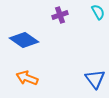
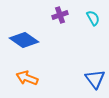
cyan semicircle: moved 5 px left, 6 px down
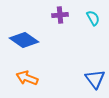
purple cross: rotated 14 degrees clockwise
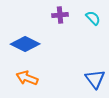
cyan semicircle: rotated 14 degrees counterclockwise
blue diamond: moved 1 px right, 4 px down; rotated 8 degrees counterclockwise
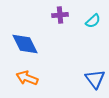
cyan semicircle: moved 3 px down; rotated 91 degrees clockwise
blue diamond: rotated 36 degrees clockwise
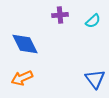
orange arrow: moved 5 px left; rotated 45 degrees counterclockwise
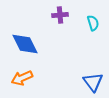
cyan semicircle: moved 2 px down; rotated 63 degrees counterclockwise
blue triangle: moved 2 px left, 3 px down
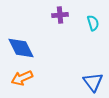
blue diamond: moved 4 px left, 4 px down
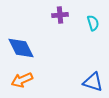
orange arrow: moved 2 px down
blue triangle: rotated 35 degrees counterclockwise
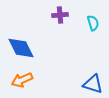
blue triangle: moved 2 px down
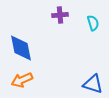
blue diamond: rotated 16 degrees clockwise
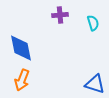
orange arrow: rotated 45 degrees counterclockwise
blue triangle: moved 2 px right
